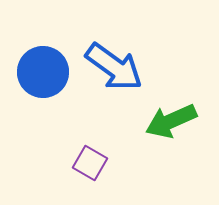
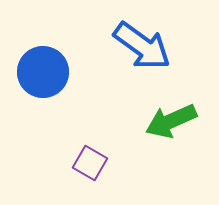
blue arrow: moved 28 px right, 21 px up
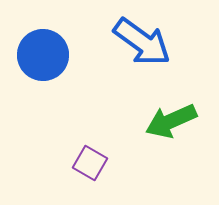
blue arrow: moved 4 px up
blue circle: moved 17 px up
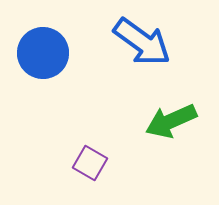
blue circle: moved 2 px up
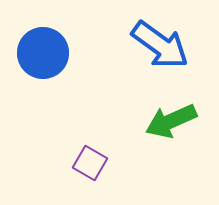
blue arrow: moved 18 px right, 3 px down
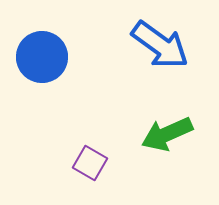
blue circle: moved 1 px left, 4 px down
green arrow: moved 4 px left, 13 px down
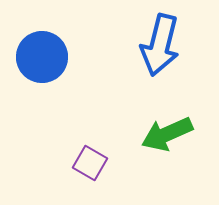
blue arrow: rotated 68 degrees clockwise
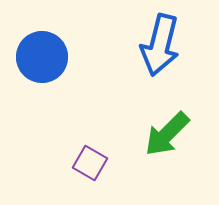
green arrow: rotated 21 degrees counterclockwise
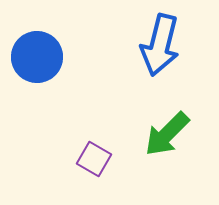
blue circle: moved 5 px left
purple square: moved 4 px right, 4 px up
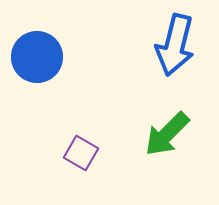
blue arrow: moved 15 px right
purple square: moved 13 px left, 6 px up
